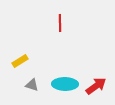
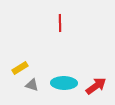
yellow rectangle: moved 7 px down
cyan ellipse: moved 1 px left, 1 px up
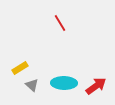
red line: rotated 30 degrees counterclockwise
gray triangle: rotated 24 degrees clockwise
